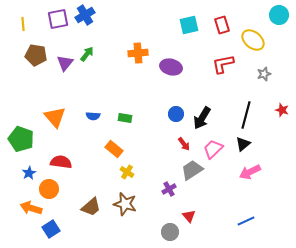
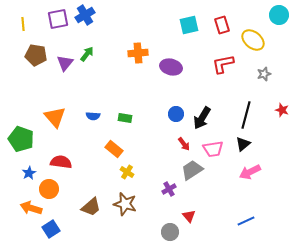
pink trapezoid: rotated 145 degrees counterclockwise
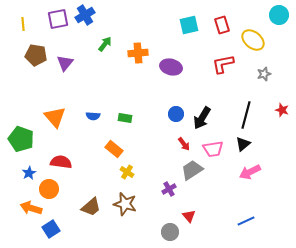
green arrow: moved 18 px right, 10 px up
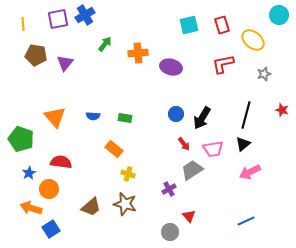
yellow cross: moved 1 px right, 2 px down; rotated 16 degrees counterclockwise
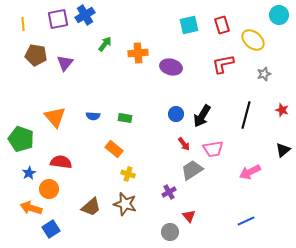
black arrow: moved 2 px up
black triangle: moved 40 px right, 6 px down
purple cross: moved 3 px down
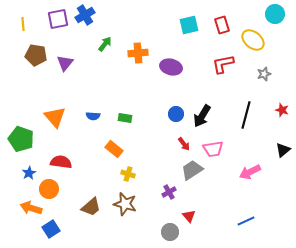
cyan circle: moved 4 px left, 1 px up
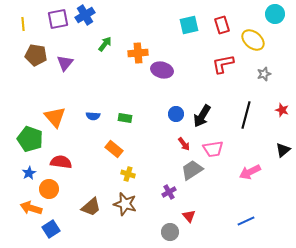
purple ellipse: moved 9 px left, 3 px down
green pentagon: moved 9 px right
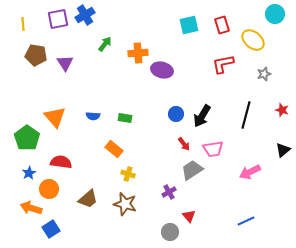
purple triangle: rotated 12 degrees counterclockwise
green pentagon: moved 3 px left, 1 px up; rotated 15 degrees clockwise
brown trapezoid: moved 3 px left, 8 px up
